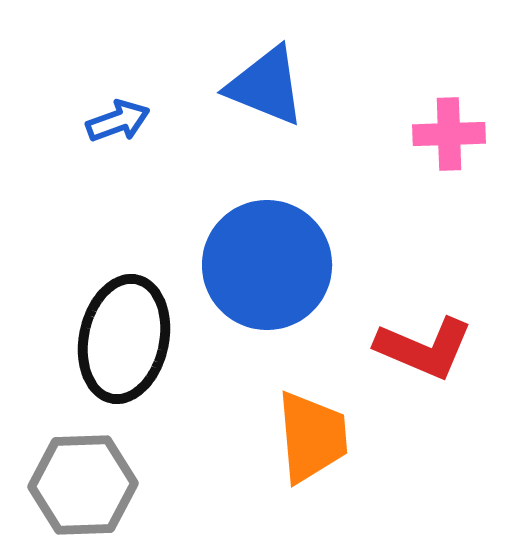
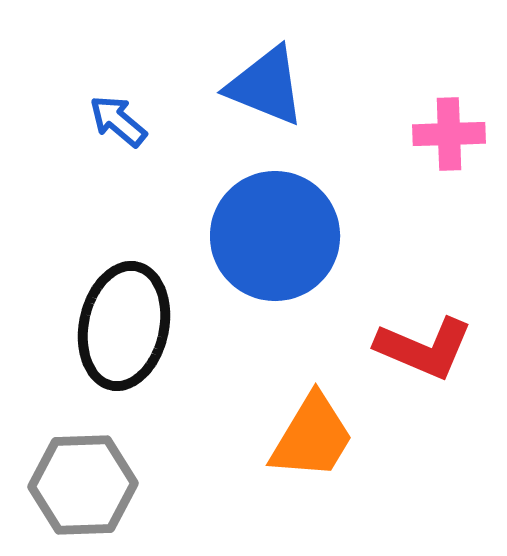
blue arrow: rotated 120 degrees counterclockwise
blue circle: moved 8 px right, 29 px up
black ellipse: moved 13 px up
orange trapezoid: rotated 36 degrees clockwise
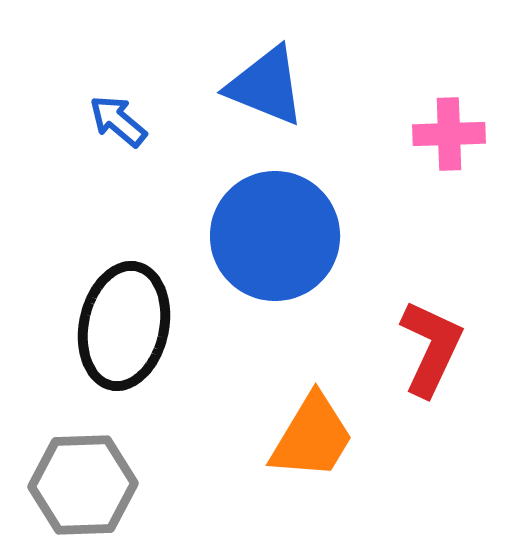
red L-shape: moved 7 px right; rotated 88 degrees counterclockwise
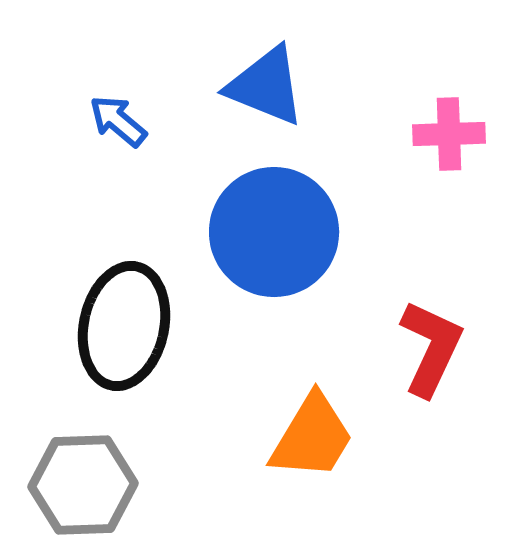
blue circle: moved 1 px left, 4 px up
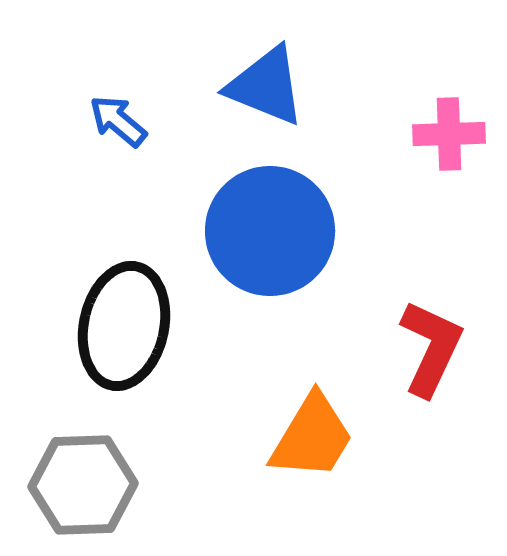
blue circle: moved 4 px left, 1 px up
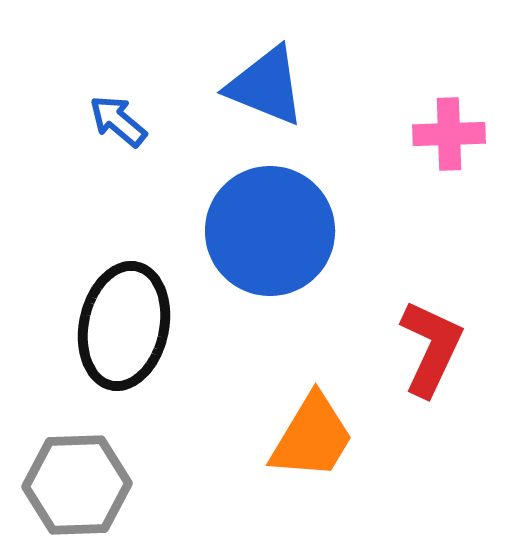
gray hexagon: moved 6 px left
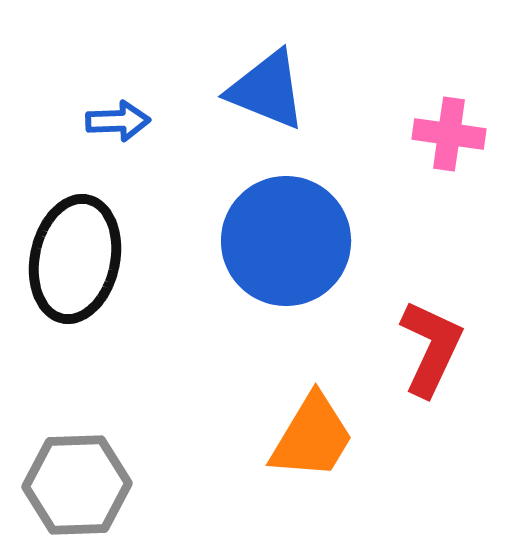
blue triangle: moved 1 px right, 4 px down
blue arrow: rotated 138 degrees clockwise
pink cross: rotated 10 degrees clockwise
blue circle: moved 16 px right, 10 px down
black ellipse: moved 49 px left, 67 px up
